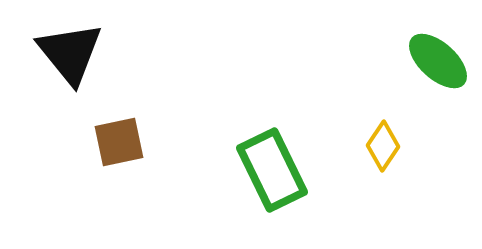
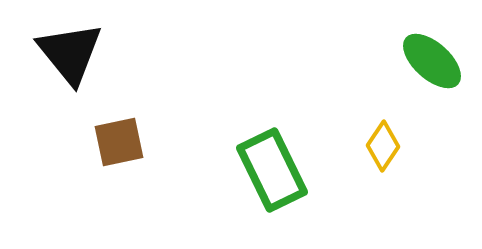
green ellipse: moved 6 px left
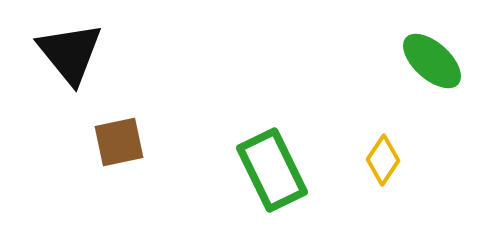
yellow diamond: moved 14 px down
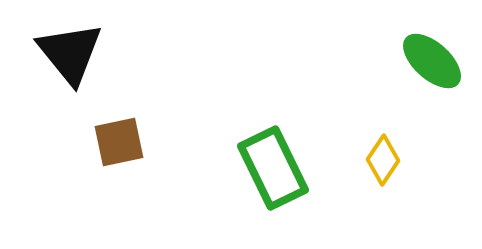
green rectangle: moved 1 px right, 2 px up
